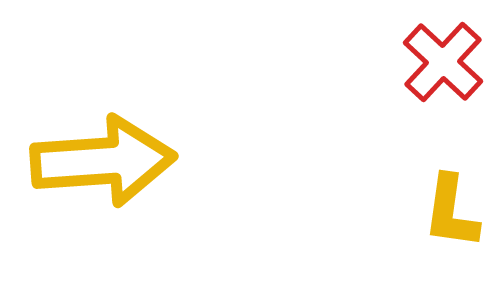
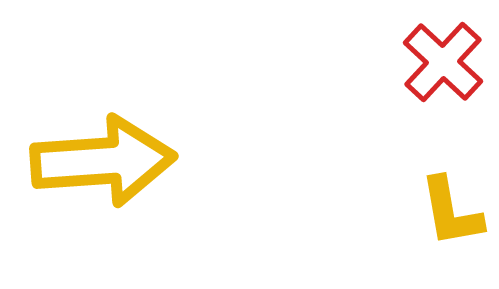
yellow L-shape: rotated 18 degrees counterclockwise
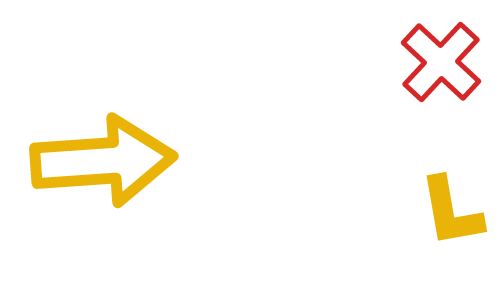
red cross: moved 2 px left
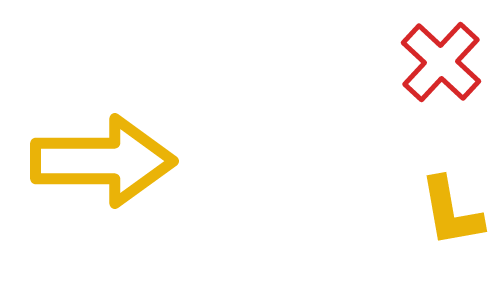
yellow arrow: rotated 4 degrees clockwise
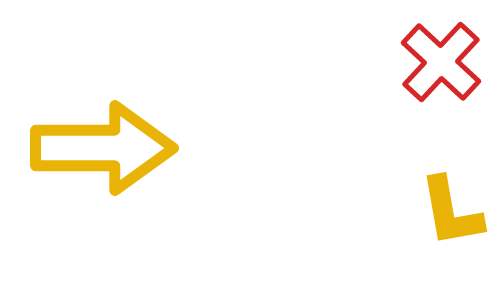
yellow arrow: moved 13 px up
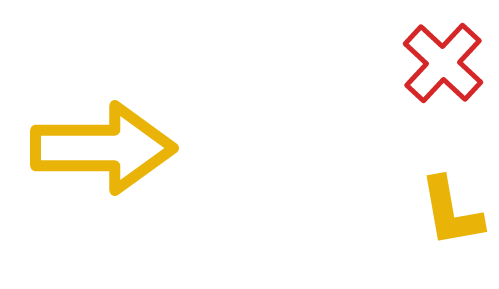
red cross: moved 2 px right, 1 px down
